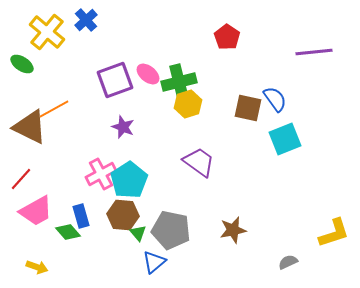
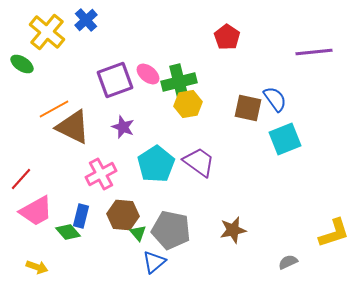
yellow hexagon: rotated 8 degrees clockwise
brown triangle: moved 43 px right
cyan pentagon: moved 27 px right, 16 px up
blue rectangle: rotated 30 degrees clockwise
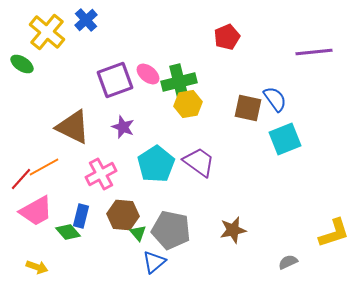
red pentagon: rotated 15 degrees clockwise
orange line: moved 10 px left, 58 px down
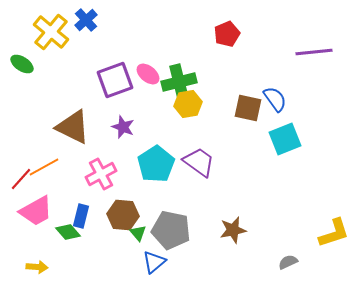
yellow cross: moved 4 px right
red pentagon: moved 3 px up
yellow arrow: rotated 15 degrees counterclockwise
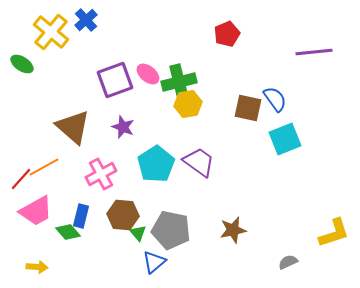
brown triangle: rotated 15 degrees clockwise
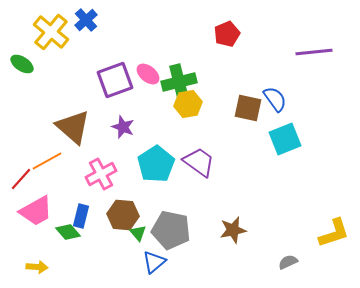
orange line: moved 3 px right, 6 px up
